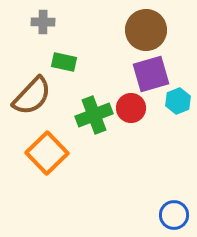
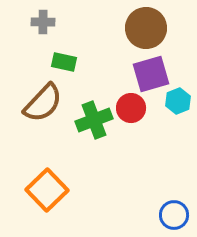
brown circle: moved 2 px up
brown semicircle: moved 11 px right, 7 px down
green cross: moved 5 px down
orange square: moved 37 px down
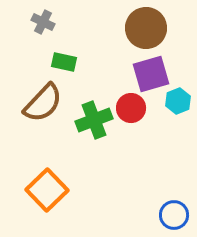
gray cross: rotated 25 degrees clockwise
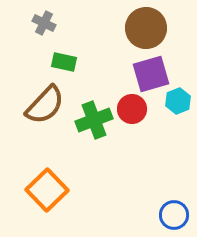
gray cross: moved 1 px right, 1 px down
brown semicircle: moved 2 px right, 2 px down
red circle: moved 1 px right, 1 px down
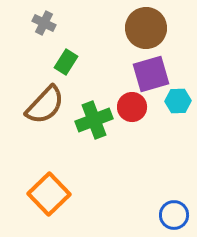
green rectangle: moved 2 px right; rotated 70 degrees counterclockwise
cyan hexagon: rotated 20 degrees clockwise
red circle: moved 2 px up
orange square: moved 2 px right, 4 px down
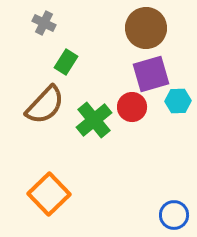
green cross: rotated 18 degrees counterclockwise
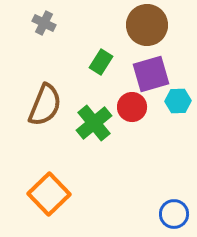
brown circle: moved 1 px right, 3 px up
green rectangle: moved 35 px right
brown semicircle: rotated 21 degrees counterclockwise
green cross: moved 3 px down
blue circle: moved 1 px up
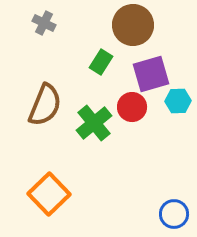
brown circle: moved 14 px left
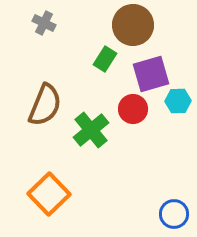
green rectangle: moved 4 px right, 3 px up
red circle: moved 1 px right, 2 px down
green cross: moved 3 px left, 7 px down
